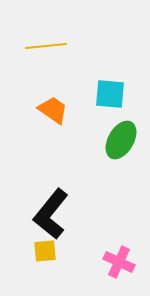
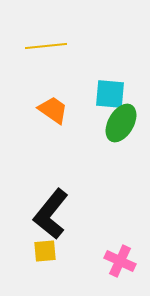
green ellipse: moved 17 px up
pink cross: moved 1 px right, 1 px up
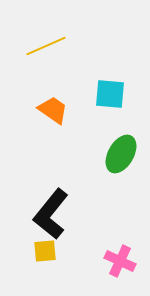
yellow line: rotated 18 degrees counterclockwise
green ellipse: moved 31 px down
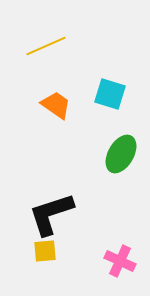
cyan square: rotated 12 degrees clockwise
orange trapezoid: moved 3 px right, 5 px up
black L-shape: rotated 33 degrees clockwise
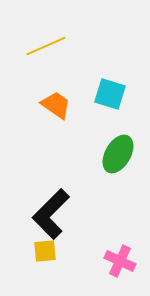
green ellipse: moved 3 px left
black L-shape: rotated 27 degrees counterclockwise
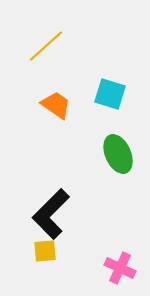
yellow line: rotated 18 degrees counterclockwise
green ellipse: rotated 54 degrees counterclockwise
pink cross: moved 7 px down
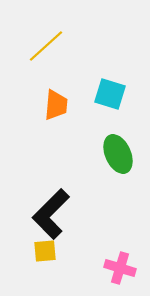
orange trapezoid: rotated 60 degrees clockwise
pink cross: rotated 8 degrees counterclockwise
